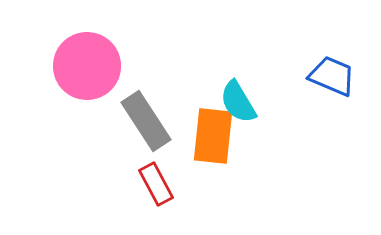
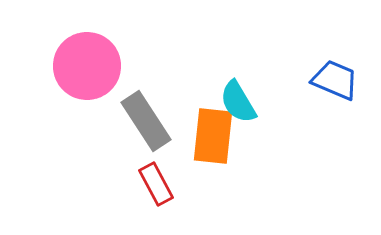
blue trapezoid: moved 3 px right, 4 px down
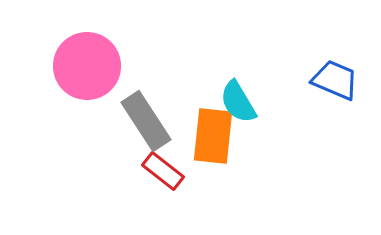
red rectangle: moved 7 px right, 13 px up; rotated 24 degrees counterclockwise
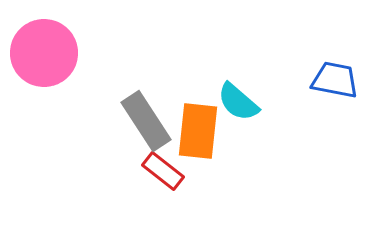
pink circle: moved 43 px left, 13 px up
blue trapezoid: rotated 12 degrees counterclockwise
cyan semicircle: rotated 18 degrees counterclockwise
orange rectangle: moved 15 px left, 5 px up
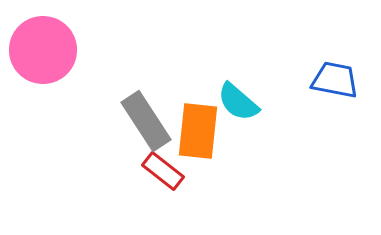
pink circle: moved 1 px left, 3 px up
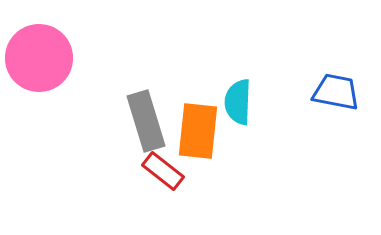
pink circle: moved 4 px left, 8 px down
blue trapezoid: moved 1 px right, 12 px down
cyan semicircle: rotated 51 degrees clockwise
gray rectangle: rotated 16 degrees clockwise
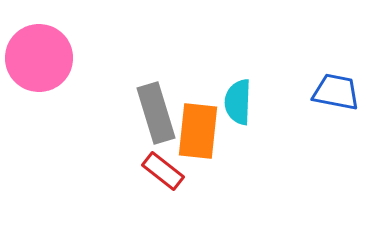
gray rectangle: moved 10 px right, 8 px up
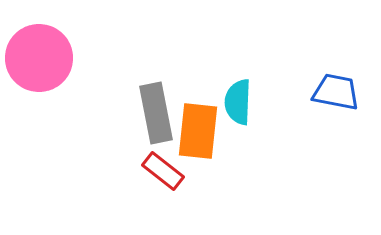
gray rectangle: rotated 6 degrees clockwise
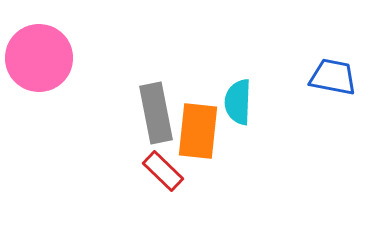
blue trapezoid: moved 3 px left, 15 px up
red rectangle: rotated 6 degrees clockwise
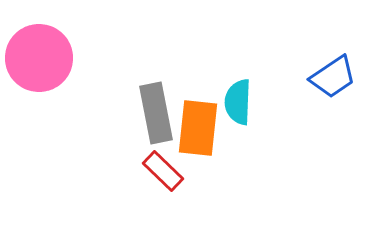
blue trapezoid: rotated 135 degrees clockwise
orange rectangle: moved 3 px up
